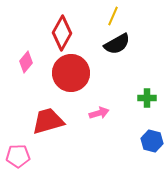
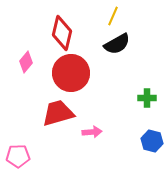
red diamond: rotated 16 degrees counterclockwise
pink arrow: moved 7 px left, 19 px down; rotated 12 degrees clockwise
red trapezoid: moved 10 px right, 8 px up
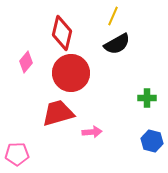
pink pentagon: moved 1 px left, 2 px up
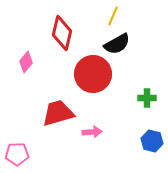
red circle: moved 22 px right, 1 px down
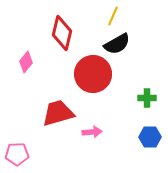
blue hexagon: moved 2 px left, 4 px up; rotated 15 degrees counterclockwise
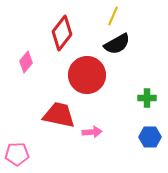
red diamond: rotated 24 degrees clockwise
red circle: moved 6 px left, 1 px down
red trapezoid: moved 1 px right, 2 px down; rotated 28 degrees clockwise
